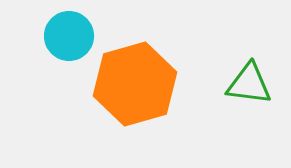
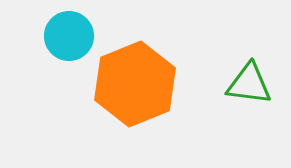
orange hexagon: rotated 6 degrees counterclockwise
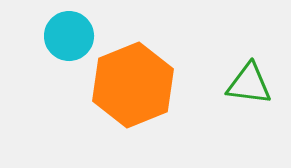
orange hexagon: moved 2 px left, 1 px down
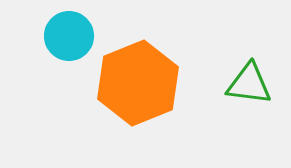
orange hexagon: moved 5 px right, 2 px up
